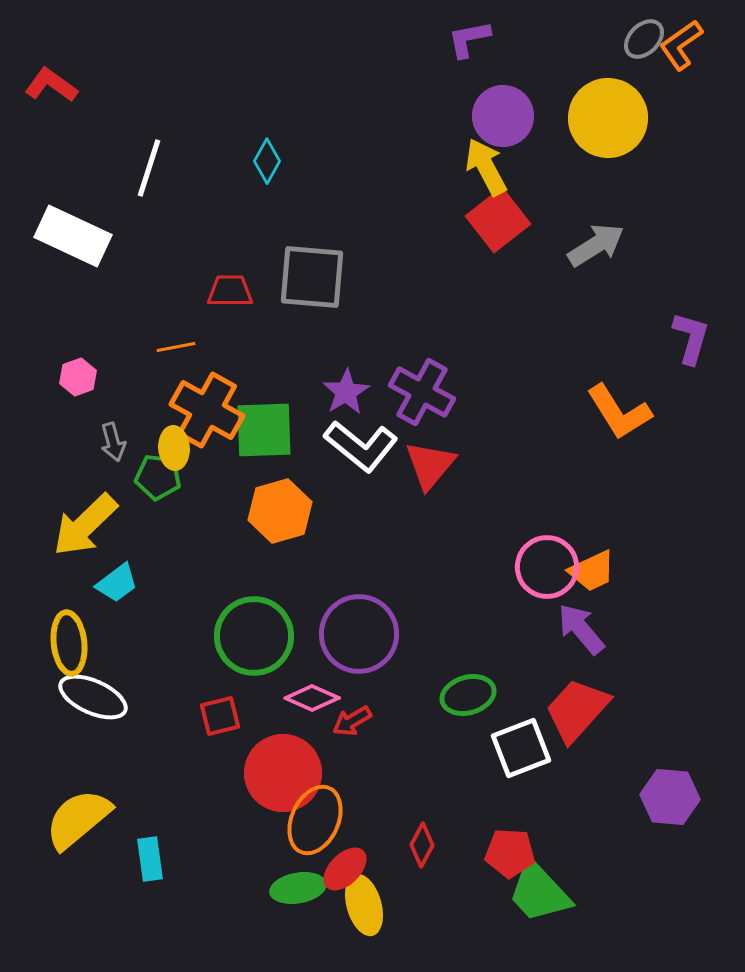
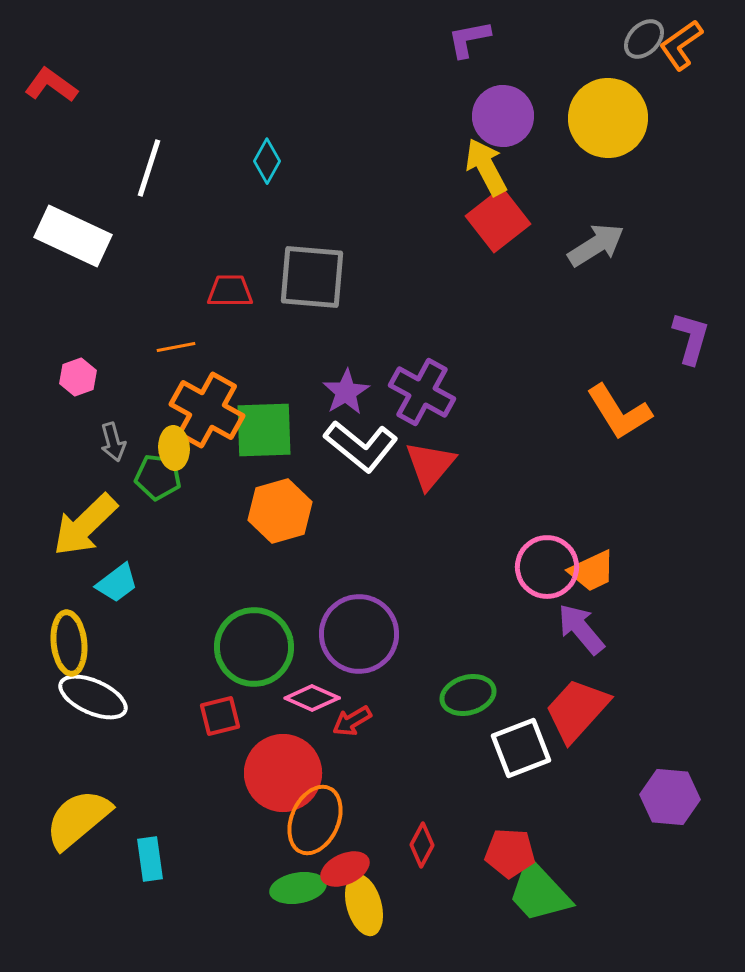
green circle at (254, 636): moved 11 px down
red ellipse at (345, 869): rotated 21 degrees clockwise
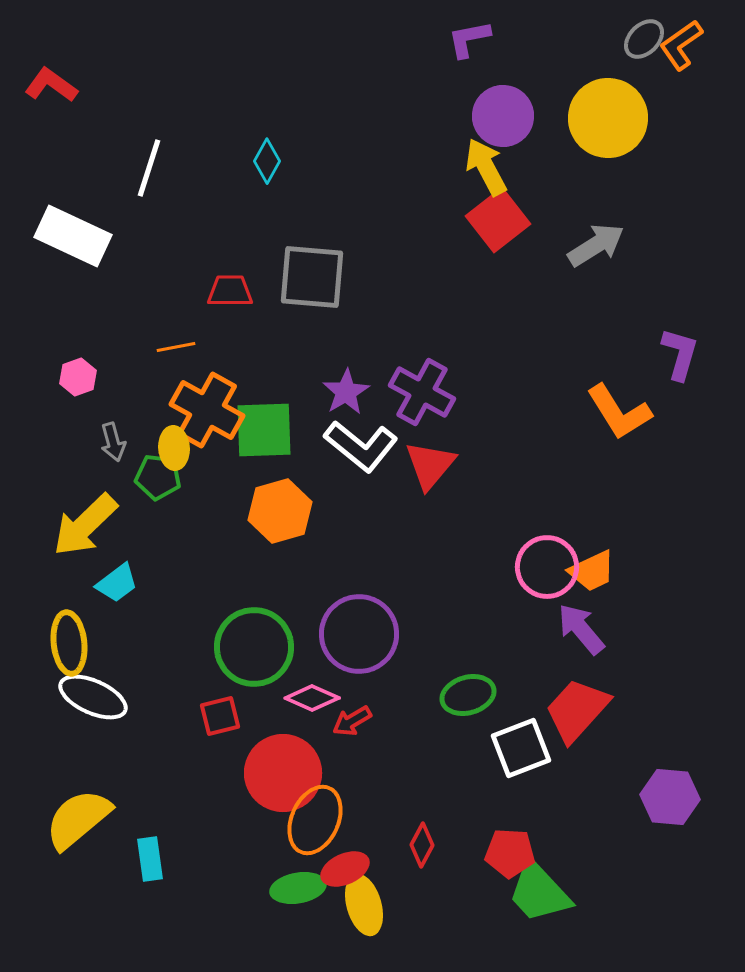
purple L-shape at (691, 338): moved 11 px left, 16 px down
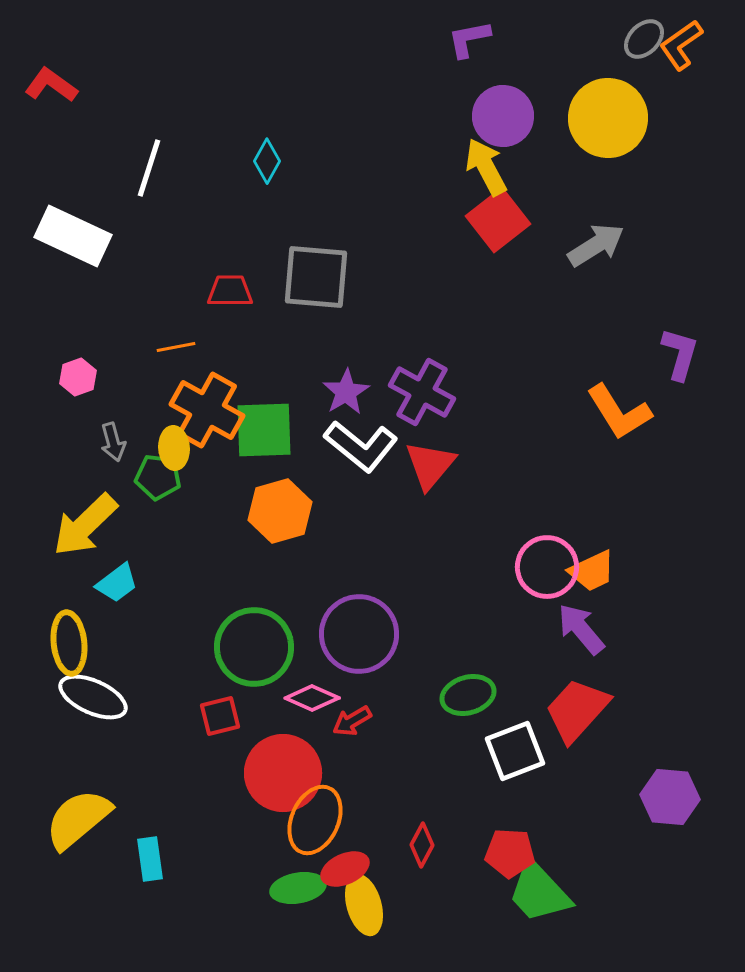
gray square at (312, 277): moved 4 px right
white square at (521, 748): moved 6 px left, 3 px down
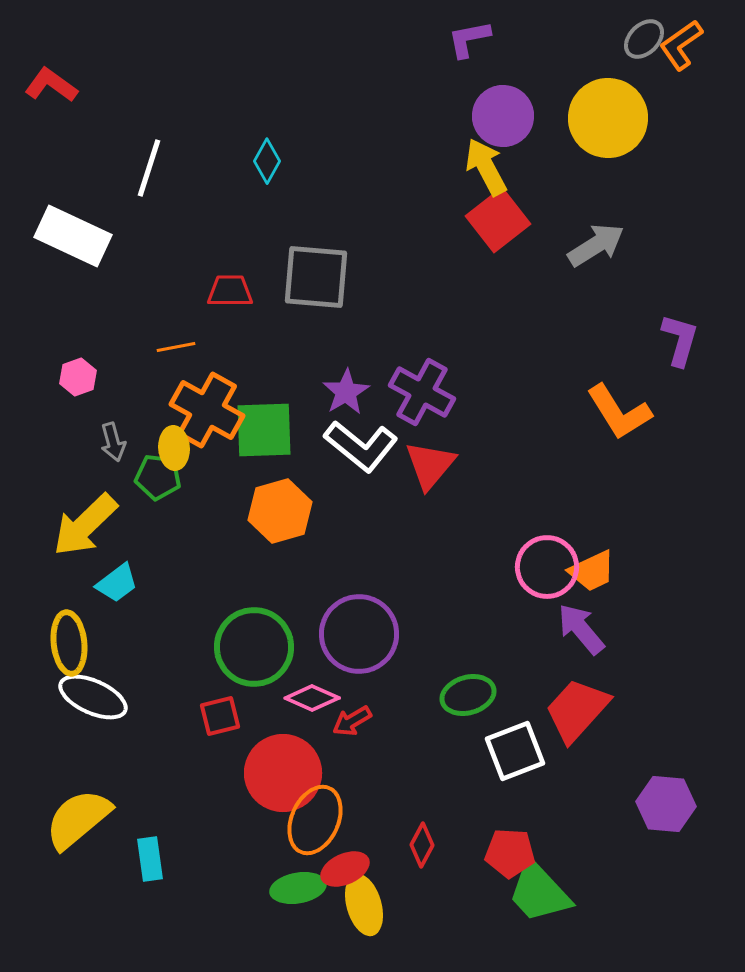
purple L-shape at (680, 354): moved 14 px up
purple hexagon at (670, 797): moved 4 px left, 7 px down
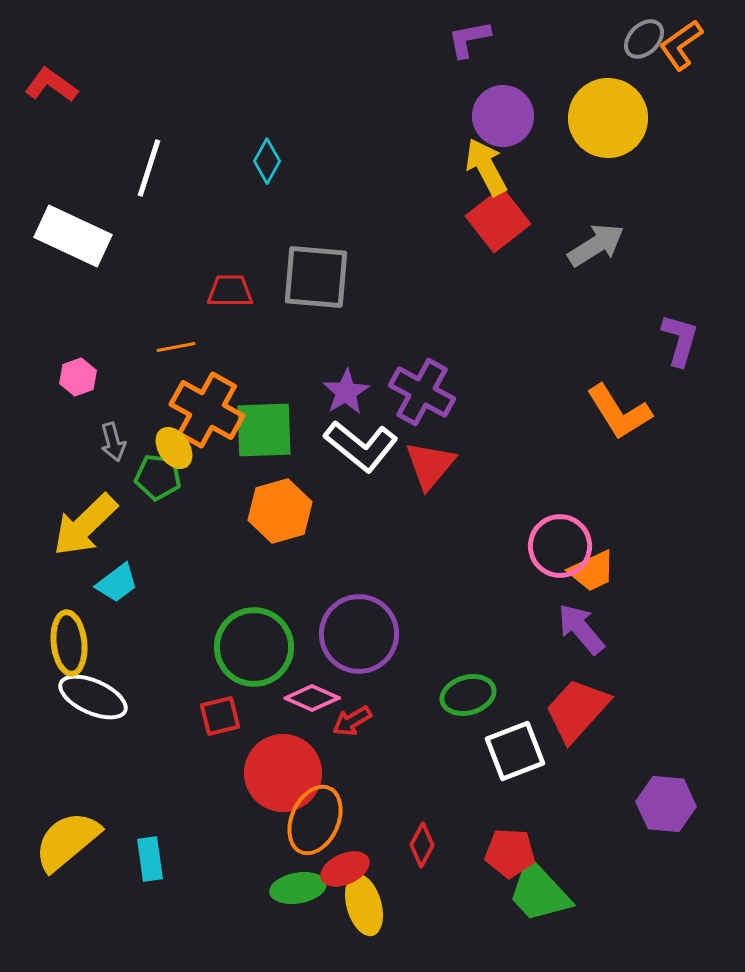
yellow ellipse at (174, 448): rotated 30 degrees counterclockwise
pink circle at (547, 567): moved 13 px right, 21 px up
yellow semicircle at (78, 819): moved 11 px left, 22 px down
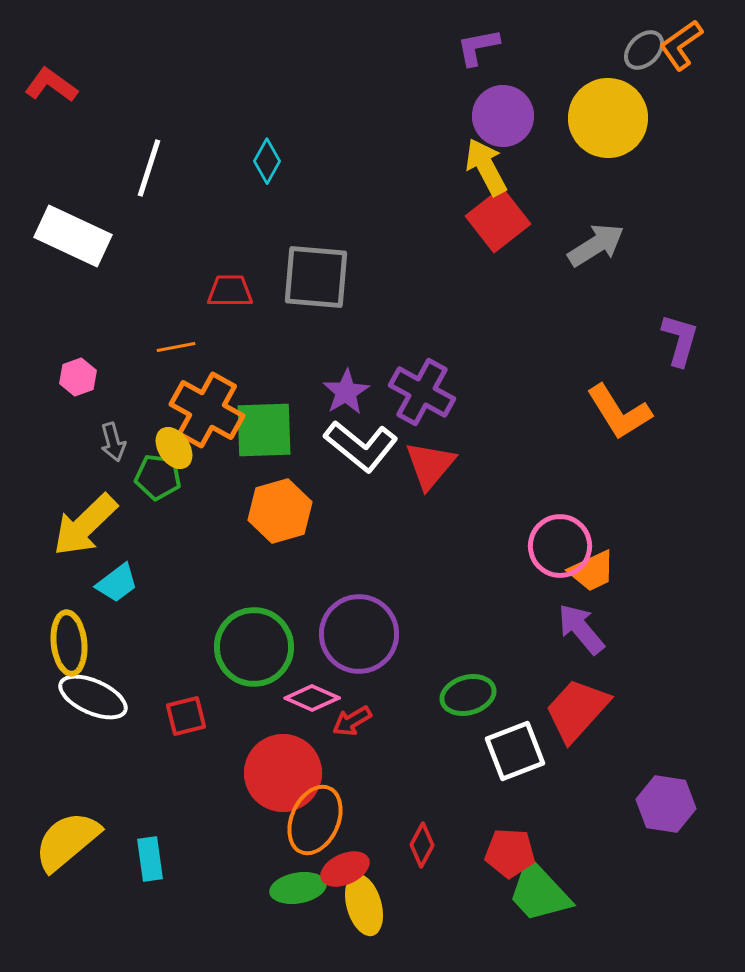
purple L-shape at (469, 39): moved 9 px right, 8 px down
gray ellipse at (644, 39): moved 11 px down
red square at (220, 716): moved 34 px left
purple hexagon at (666, 804): rotated 4 degrees clockwise
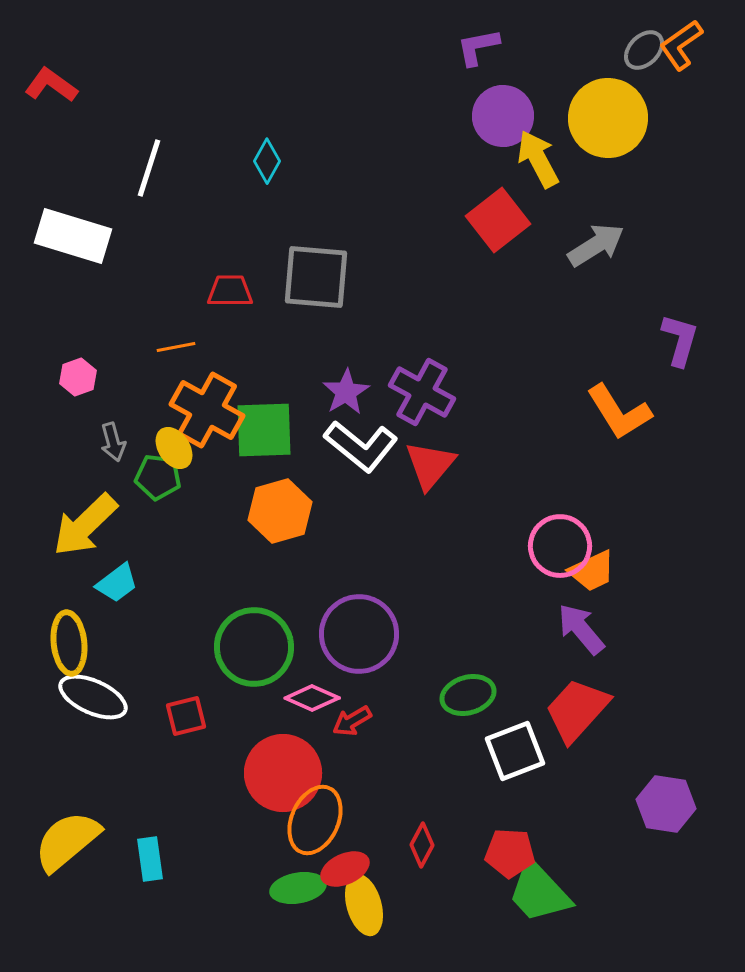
yellow arrow at (486, 167): moved 52 px right, 8 px up
white rectangle at (73, 236): rotated 8 degrees counterclockwise
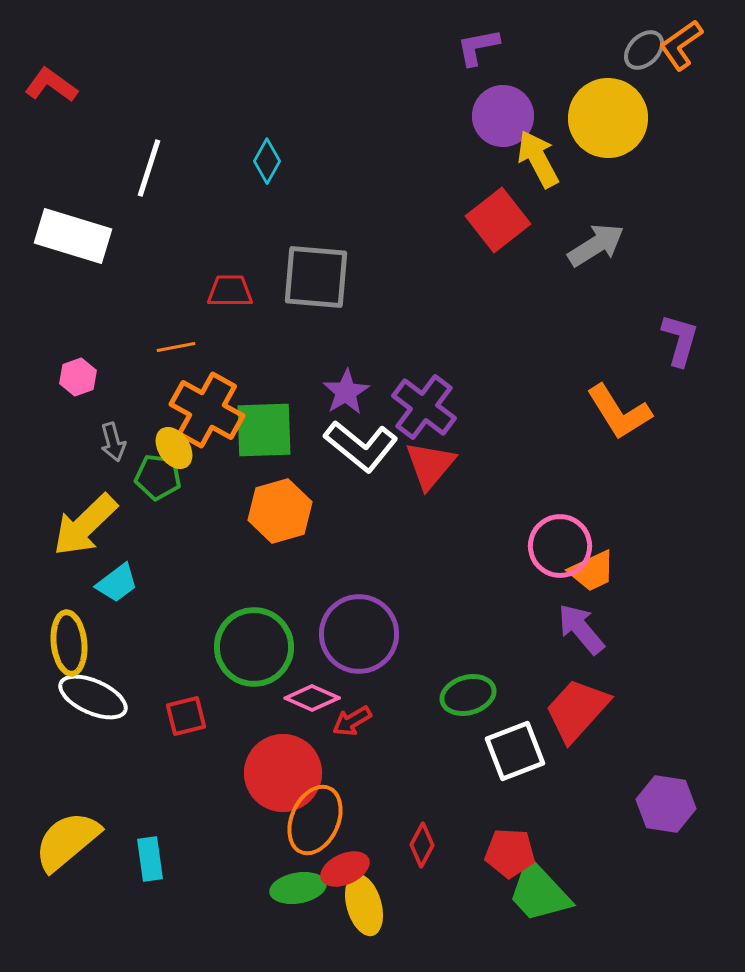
purple cross at (422, 392): moved 2 px right, 15 px down; rotated 8 degrees clockwise
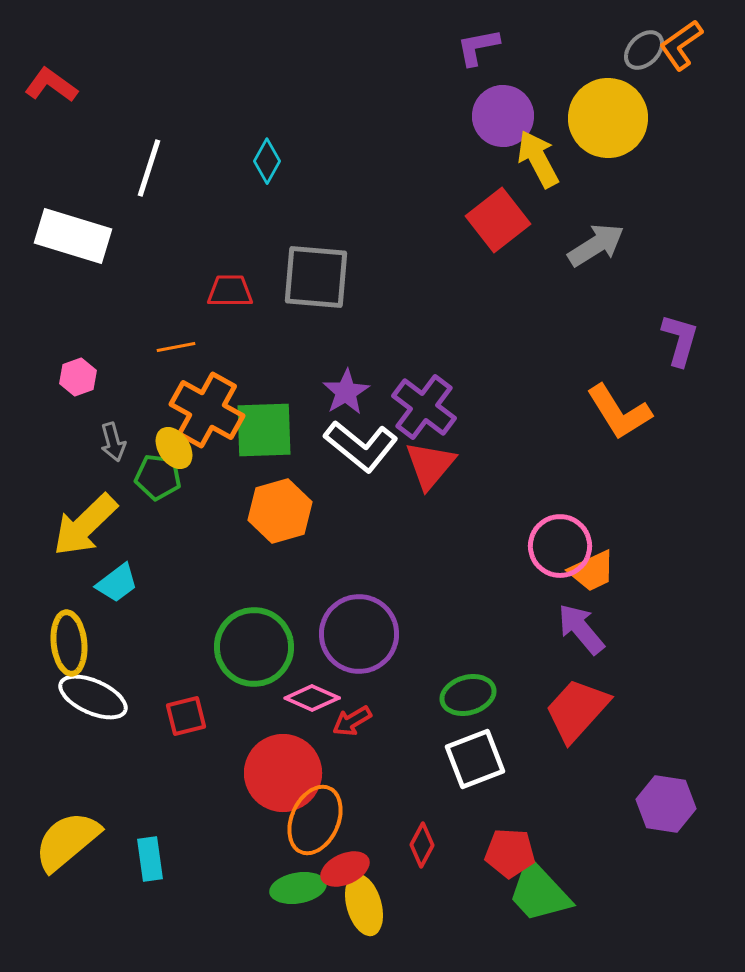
white square at (515, 751): moved 40 px left, 8 px down
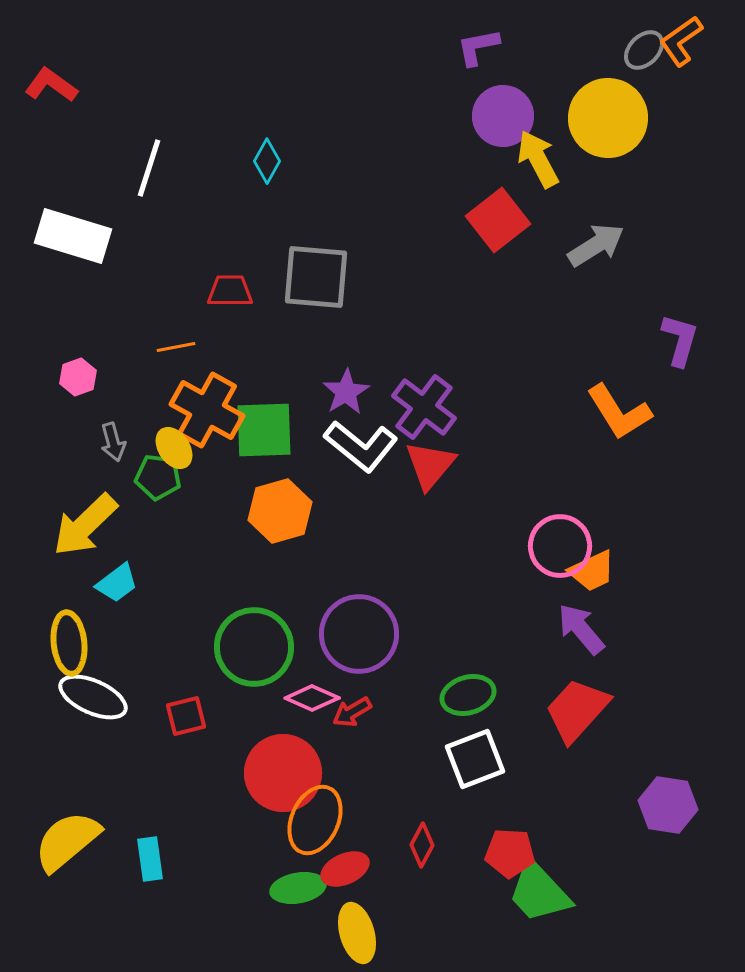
orange L-shape at (681, 45): moved 4 px up
red arrow at (352, 721): moved 9 px up
purple hexagon at (666, 804): moved 2 px right, 1 px down
yellow ellipse at (364, 905): moved 7 px left, 28 px down
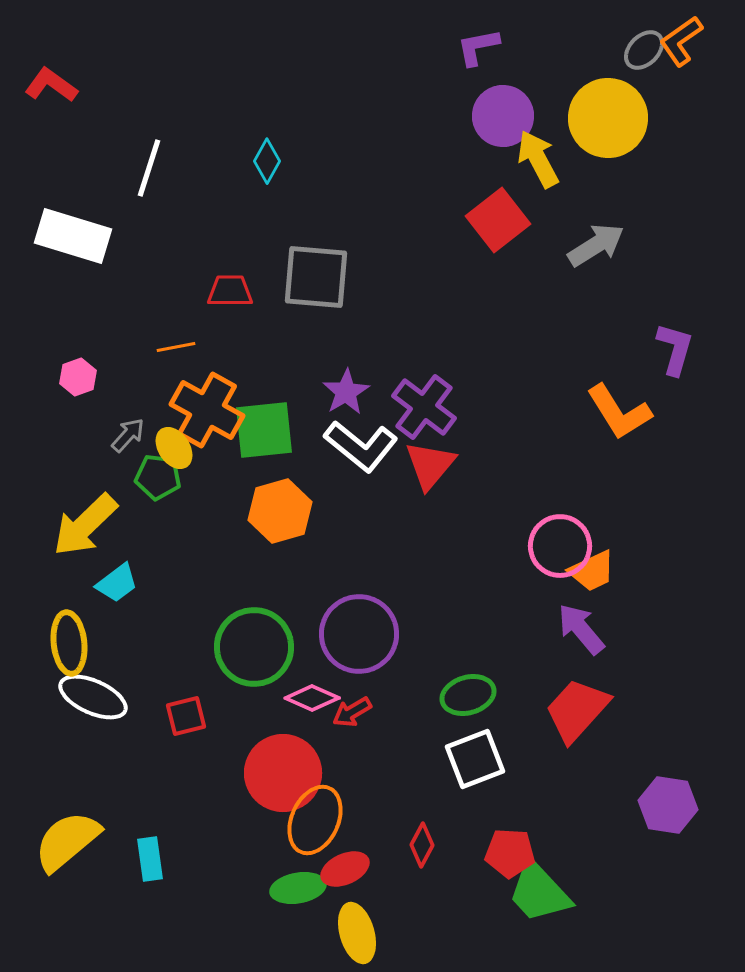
purple L-shape at (680, 340): moved 5 px left, 9 px down
green square at (264, 430): rotated 4 degrees counterclockwise
gray arrow at (113, 442): moved 15 px right, 7 px up; rotated 123 degrees counterclockwise
